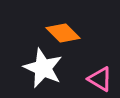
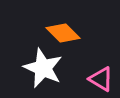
pink triangle: moved 1 px right
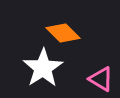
white star: rotated 15 degrees clockwise
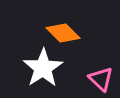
pink triangle: rotated 12 degrees clockwise
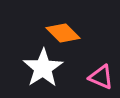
pink triangle: moved 2 px up; rotated 20 degrees counterclockwise
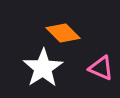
pink triangle: moved 9 px up
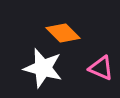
white star: rotated 24 degrees counterclockwise
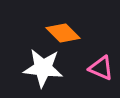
white star: rotated 9 degrees counterclockwise
